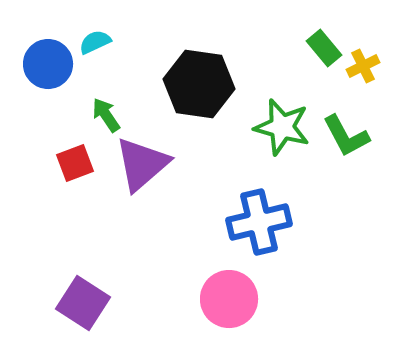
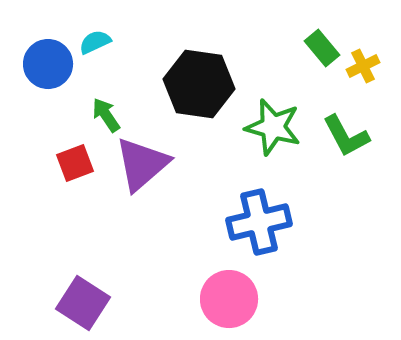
green rectangle: moved 2 px left
green star: moved 9 px left
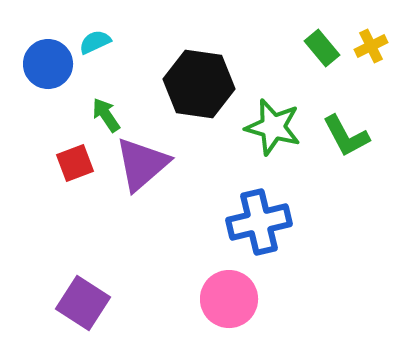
yellow cross: moved 8 px right, 20 px up
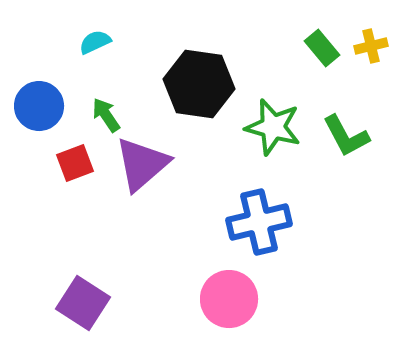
yellow cross: rotated 12 degrees clockwise
blue circle: moved 9 px left, 42 px down
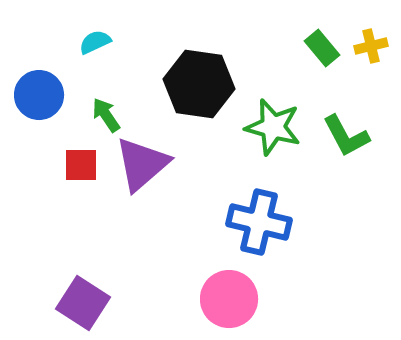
blue circle: moved 11 px up
red square: moved 6 px right, 2 px down; rotated 21 degrees clockwise
blue cross: rotated 26 degrees clockwise
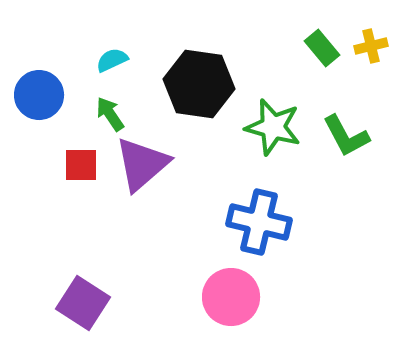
cyan semicircle: moved 17 px right, 18 px down
green arrow: moved 4 px right, 1 px up
pink circle: moved 2 px right, 2 px up
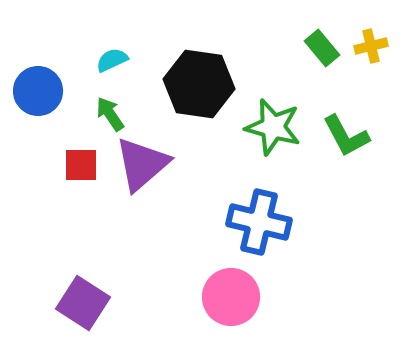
blue circle: moved 1 px left, 4 px up
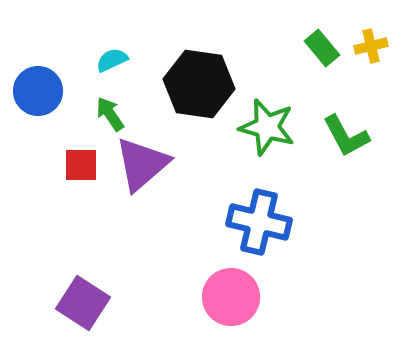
green star: moved 6 px left
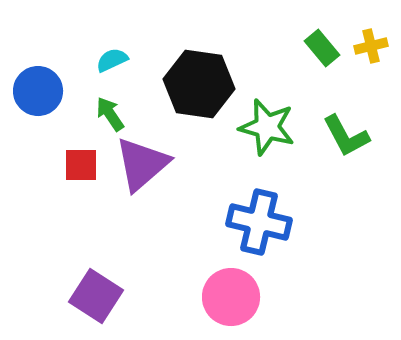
purple square: moved 13 px right, 7 px up
